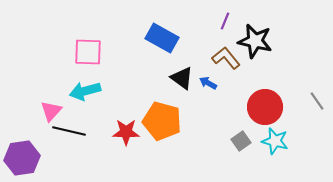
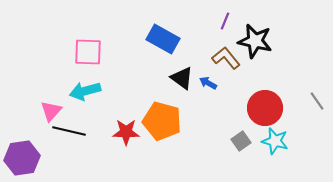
blue rectangle: moved 1 px right, 1 px down
red circle: moved 1 px down
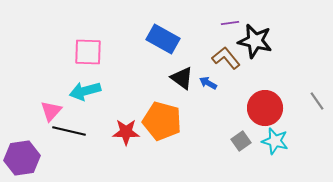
purple line: moved 5 px right, 2 px down; rotated 60 degrees clockwise
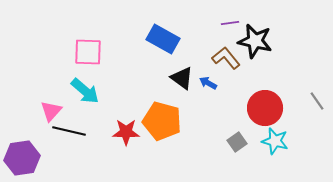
cyan arrow: rotated 124 degrees counterclockwise
gray square: moved 4 px left, 1 px down
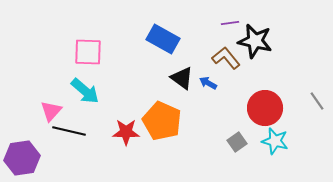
orange pentagon: rotated 9 degrees clockwise
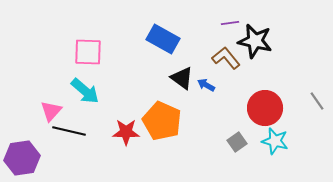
blue arrow: moved 2 px left, 2 px down
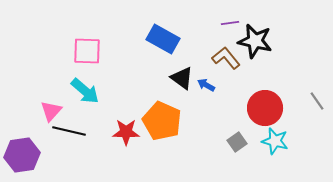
pink square: moved 1 px left, 1 px up
purple hexagon: moved 3 px up
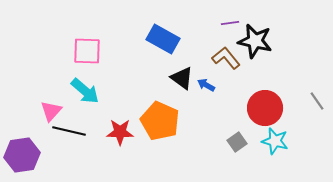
orange pentagon: moved 2 px left
red star: moved 6 px left
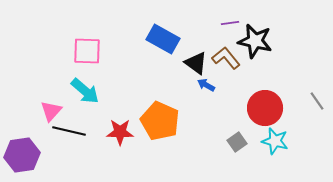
black triangle: moved 14 px right, 15 px up
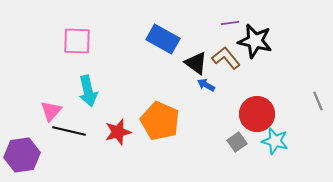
pink square: moved 10 px left, 10 px up
cyan arrow: moved 3 px right; rotated 36 degrees clockwise
gray line: moved 1 px right; rotated 12 degrees clockwise
red circle: moved 8 px left, 6 px down
red star: moved 2 px left; rotated 16 degrees counterclockwise
